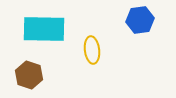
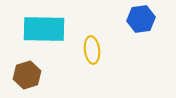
blue hexagon: moved 1 px right, 1 px up
brown hexagon: moved 2 px left; rotated 24 degrees clockwise
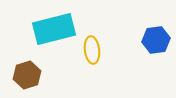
blue hexagon: moved 15 px right, 21 px down
cyan rectangle: moved 10 px right; rotated 15 degrees counterclockwise
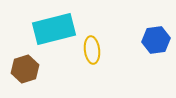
brown hexagon: moved 2 px left, 6 px up
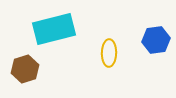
yellow ellipse: moved 17 px right, 3 px down; rotated 8 degrees clockwise
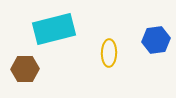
brown hexagon: rotated 16 degrees clockwise
